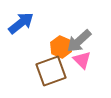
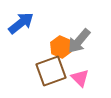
gray arrow: rotated 8 degrees counterclockwise
pink triangle: moved 2 px left, 18 px down
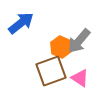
pink triangle: rotated 12 degrees counterclockwise
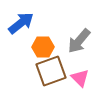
orange hexagon: moved 18 px left; rotated 25 degrees counterclockwise
pink triangle: rotated 12 degrees clockwise
